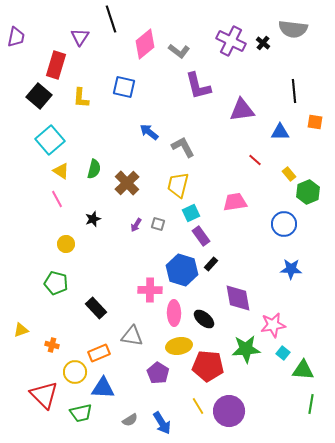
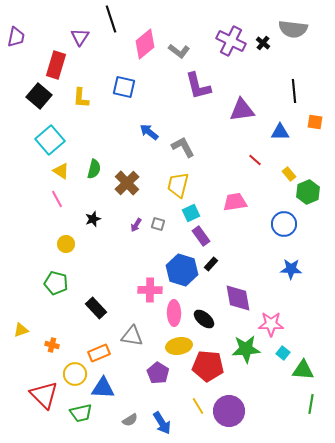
pink star at (273, 325): moved 2 px left, 1 px up; rotated 10 degrees clockwise
yellow circle at (75, 372): moved 2 px down
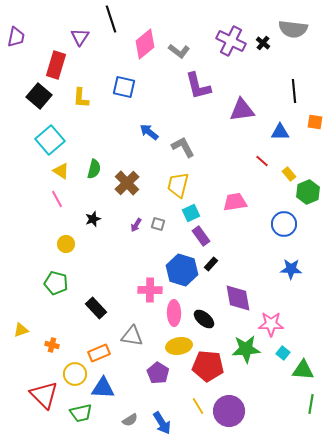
red line at (255, 160): moved 7 px right, 1 px down
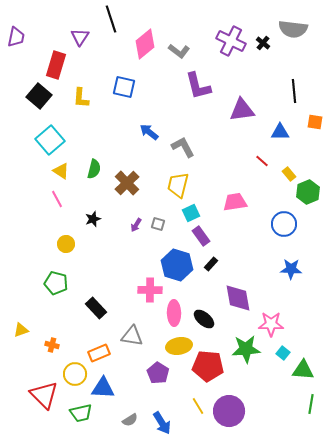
blue hexagon at (182, 270): moved 5 px left, 5 px up
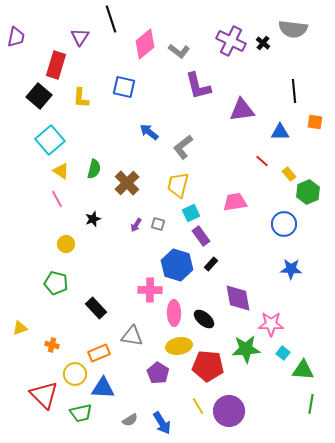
gray L-shape at (183, 147): rotated 100 degrees counterclockwise
yellow triangle at (21, 330): moved 1 px left, 2 px up
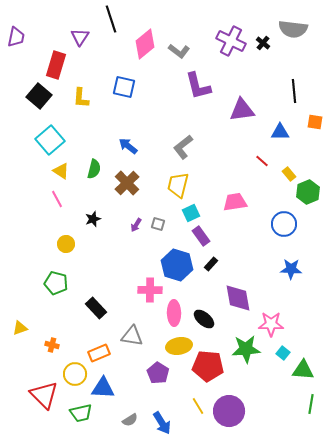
blue arrow at (149, 132): moved 21 px left, 14 px down
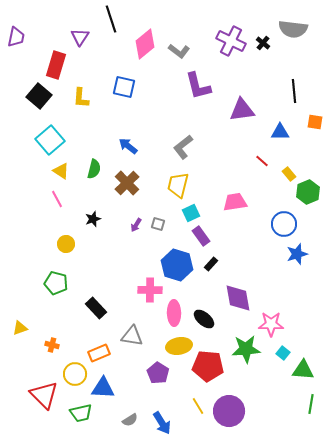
blue star at (291, 269): moved 6 px right, 15 px up; rotated 20 degrees counterclockwise
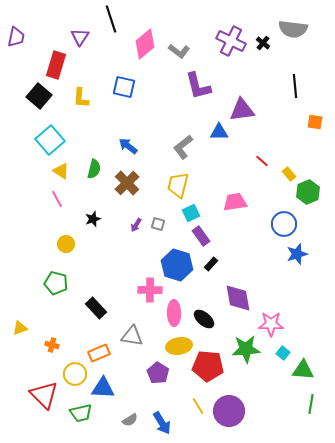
black line at (294, 91): moved 1 px right, 5 px up
blue triangle at (280, 132): moved 61 px left
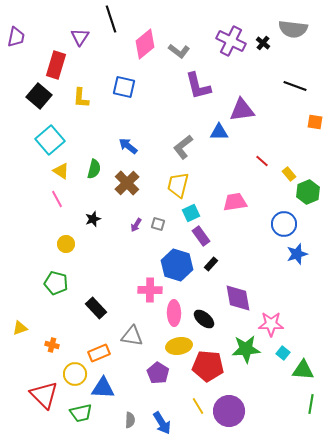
black line at (295, 86): rotated 65 degrees counterclockwise
gray semicircle at (130, 420): rotated 56 degrees counterclockwise
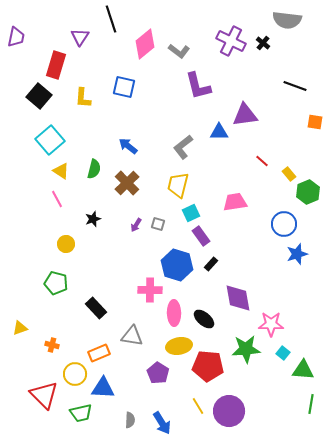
gray semicircle at (293, 29): moved 6 px left, 9 px up
yellow L-shape at (81, 98): moved 2 px right
purple triangle at (242, 110): moved 3 px right, 5 px down
